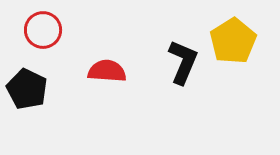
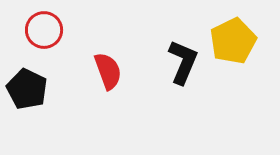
red circle: moved 1 px right
yellow pentagon: rotated 6 degrees clockwise
red semicircle: moved 1 px right; rotated 66 degrees clockwise
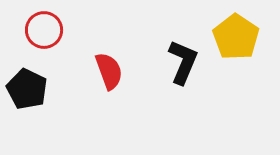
yellow pentagon: moved 3 px right, 4 px up; rotated 12 degrees counterclockwise
red semicircle: moved 1 px right
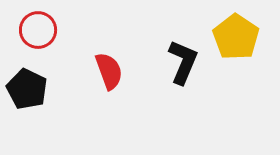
red circle: moved 6 px left
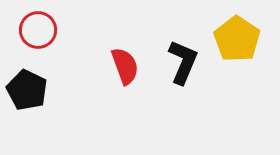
yellow pentagon: moved 1 px right, 2 px down
red semicircle: moved 16 px right, 5 px up
black pentagon: moved 1 px down
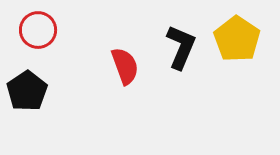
black L-shape: moved 2 px left, 15 px up
black pentagon: moved 1 px down; rotated 12 degrees clockwise
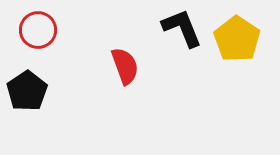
black L-shape: moved 1 px right, 19 px up; rotated 45 degrees counterclockwise
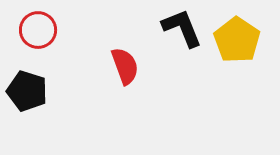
yellow pentagon: moved 1 px down
black pentagon: rotated 21 degrees counterclockwise
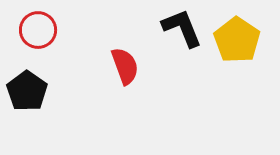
black pentagon: rotated 18 degrees clockwise
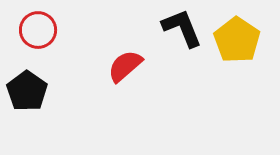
red semicircle: rotated 111 degrees counterclockwise
